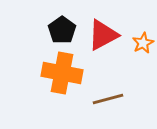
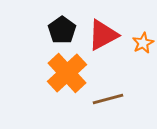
orange cross: moved 5 px right; rotated 36 degrees clockwise
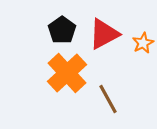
red triangle: moved 1 px right, 1 px up
brown line: rotated 76 degrees clockwise
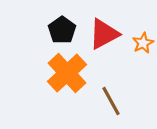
brown line: moved 3 px right, 2 px down
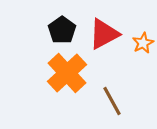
brown line: moved 1 px right
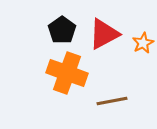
orange cross: rotated 27 degrees counterclockwise
brown line: rotated 72 degrees counterclockwise
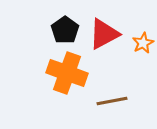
black pentagon: moved 3 px right
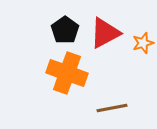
red triangle: moved 1 px right, 1 px up
orange star: rotated 10 degrees clockwise
brown line: moved 7 px down
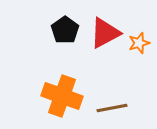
orange star: moved 4 px left
orange cross: moved 5 px left, 23 px down
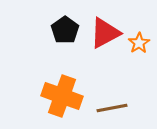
orange star: rotated 15 degrees counterclockwise
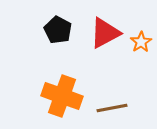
black pentagon: moved 7 px left; rotated 8 degrees counterclockwise
orange star: moved 2 px right, 1 px up
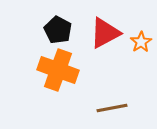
orange cross: moved 4 px left, 26 px up
